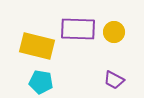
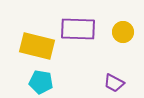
yellow circle: moved 9 px right
purple trapezoid: moved 3 px down
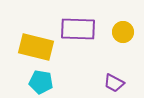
yellow rectangle: moved 1 px left, 1 px down
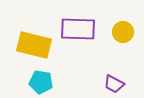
yellow rectangle: moved 2 px left, 2 px up
purple trapezoid: moved 1 px down
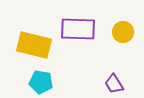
purple trapezoid: rotated 30 degrees clockwise
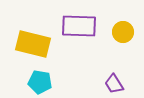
purple rectangle: moved 1 px right, 3 px up
yellow rectangle: moved 1 px left, 1 px up
cyan pentagon: moved 1 px left
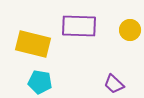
yellow circle: moved 7 px right, 2 px up
purple trapezoid: rotated 15 degrees counterclockwise
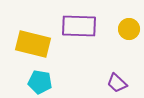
yellow circle: moved 1 px left, 1 px up
purple trapezoid: moved 3 px right, 1 px up
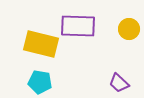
purple rectangle: moved 1 px left
yellow rectangle: moved 8 px right
purple trapezoid: moved 2 px right
